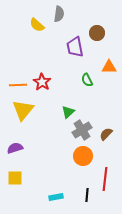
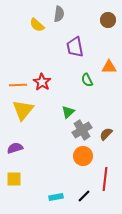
brown circle: moved 11 px right, 13 px up
yellow square: moved 1 px left, 1 px down
black line: moved 3 px left, 1 px down; rotated 40 degrees clockwise
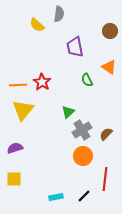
brown circle: moved 2 px right, 11 px down
orange triangle: rotated 35 degrees clockwise
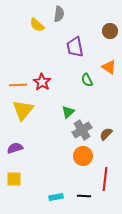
black line: rotated 48 degrees clockwise
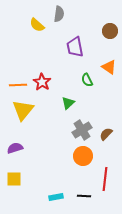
green triangle: moved 9 px up
